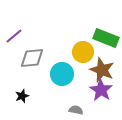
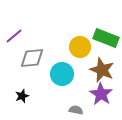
yellow circle: moved 3 px left, 5 px up
purple star: moved 4 px down
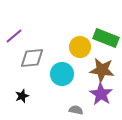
brown star: rotated 15 degrees counterclockwise
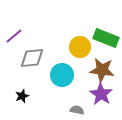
cyan circle: moved 1 px down
gray semicircle: moved 1 px right
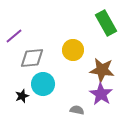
green rectangle: moved 15 px up; rotated 40 degrees clockwise
yellow circle: moved 7 px left, 3 px down
cyan circle: moved 19 px left, 9 px down
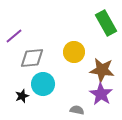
yellow circle: moved 1 px right, 2 px down
